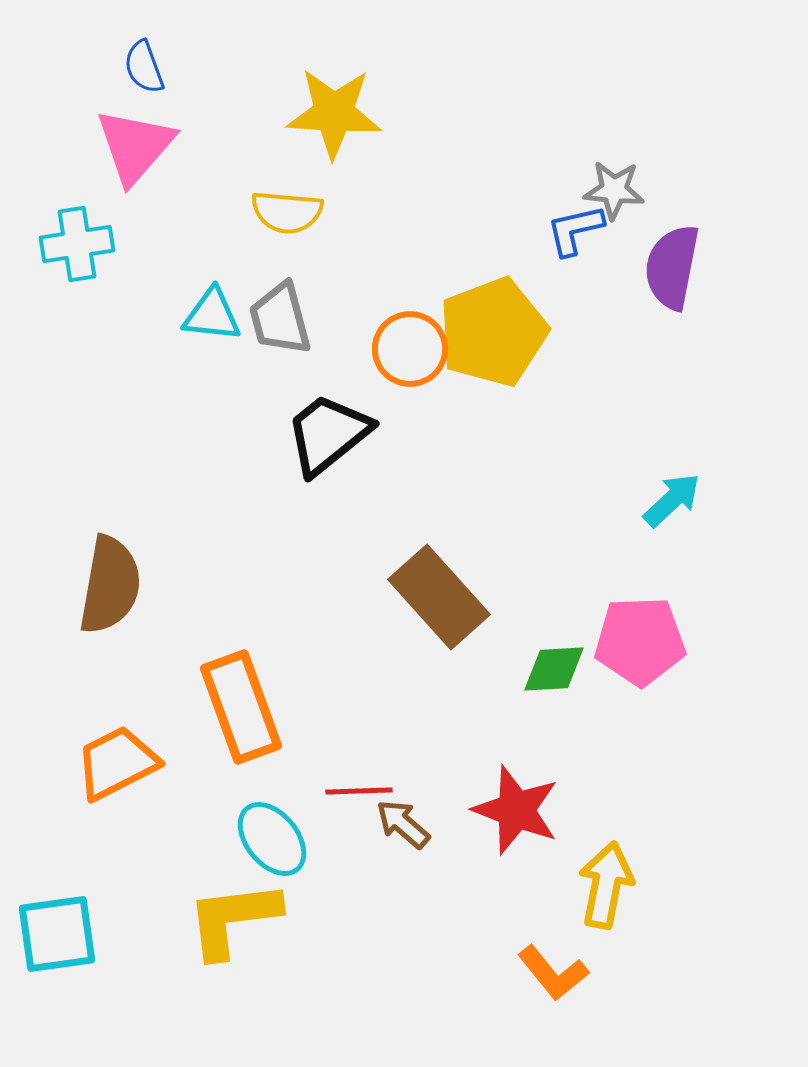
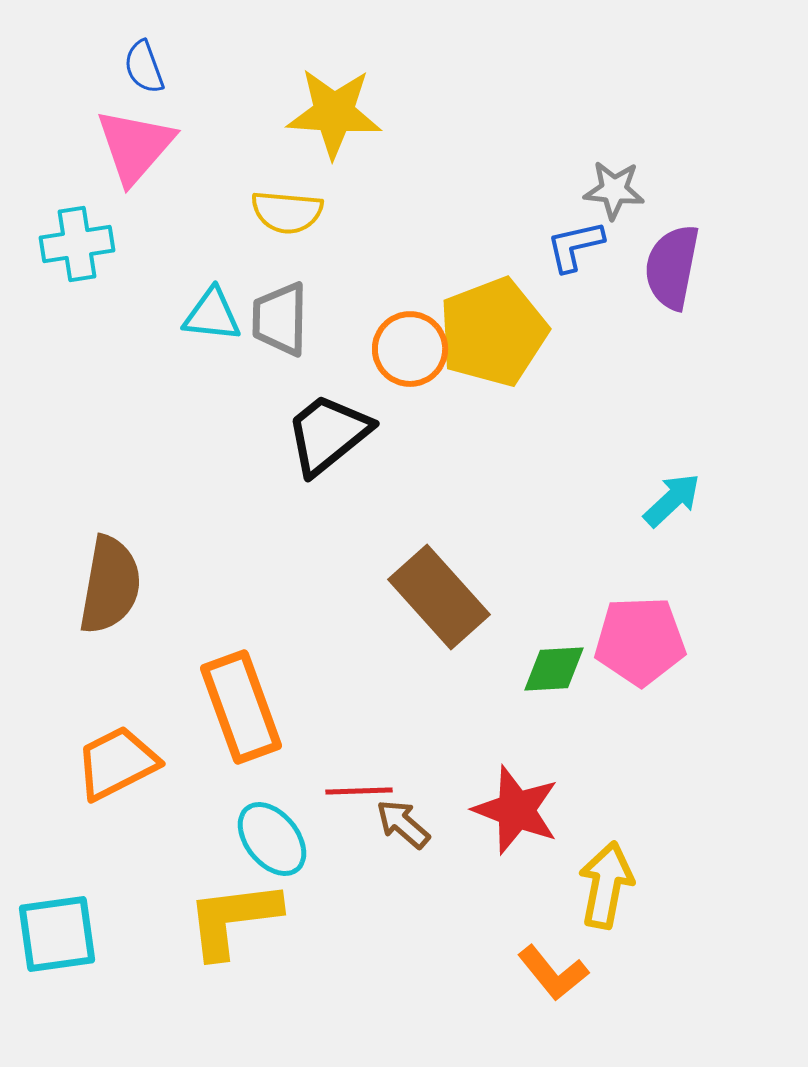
blue L-shape: moved 16 px down
gray trapezoid: rotated 16 degrees clockwise
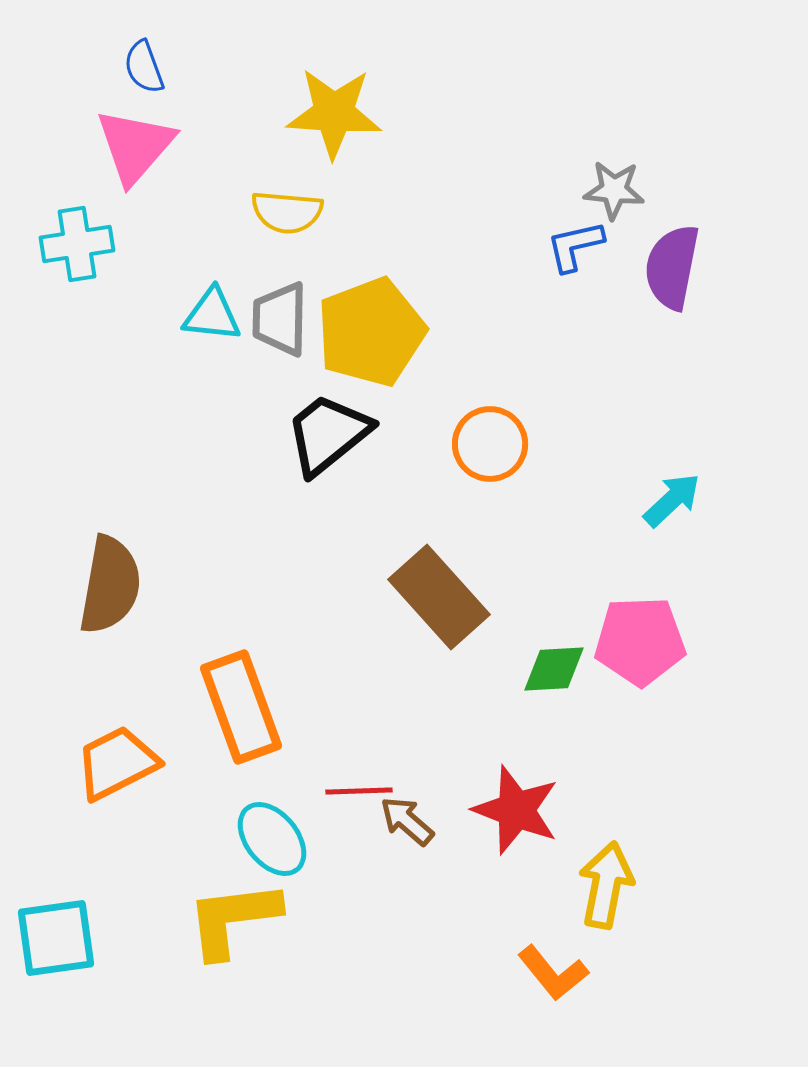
yellow pentagon: moved 122 px left
orange circle: moved 80 px right, 95 px down
brown arrow: moved 4 px right, 3 px up
cyan square: moved 1 px left, 4 px down
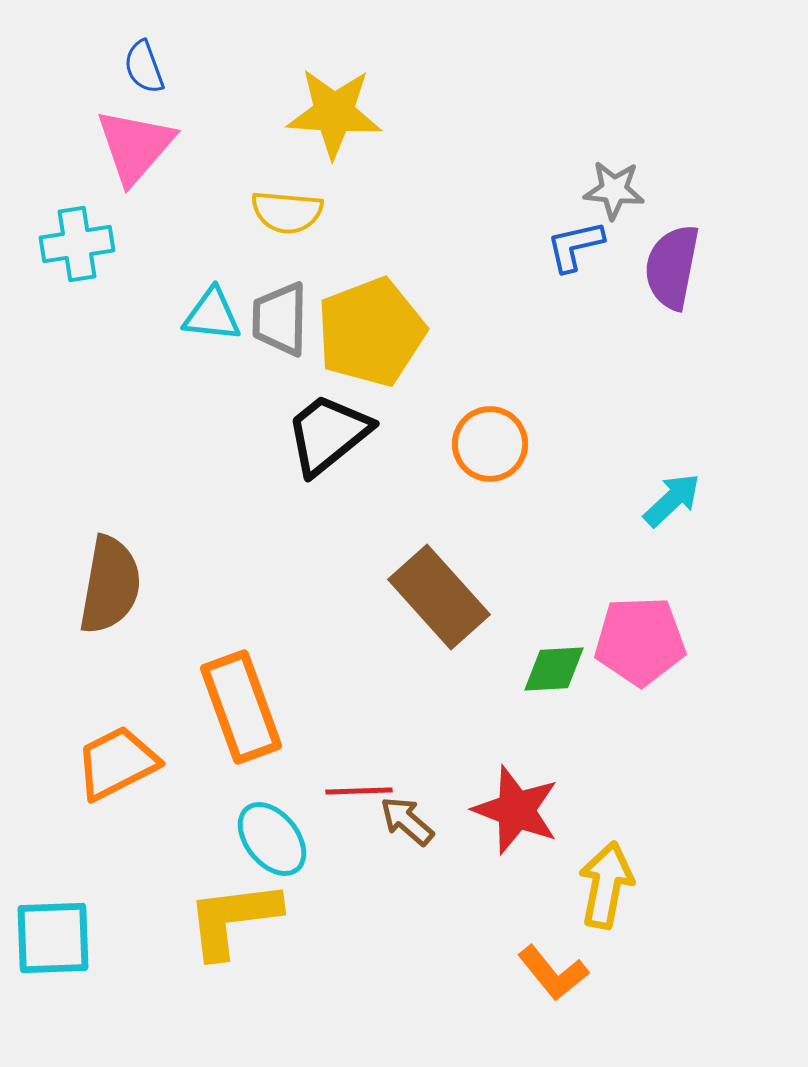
cyan square: moved 3 px left; rotated 6 degrees clockwise
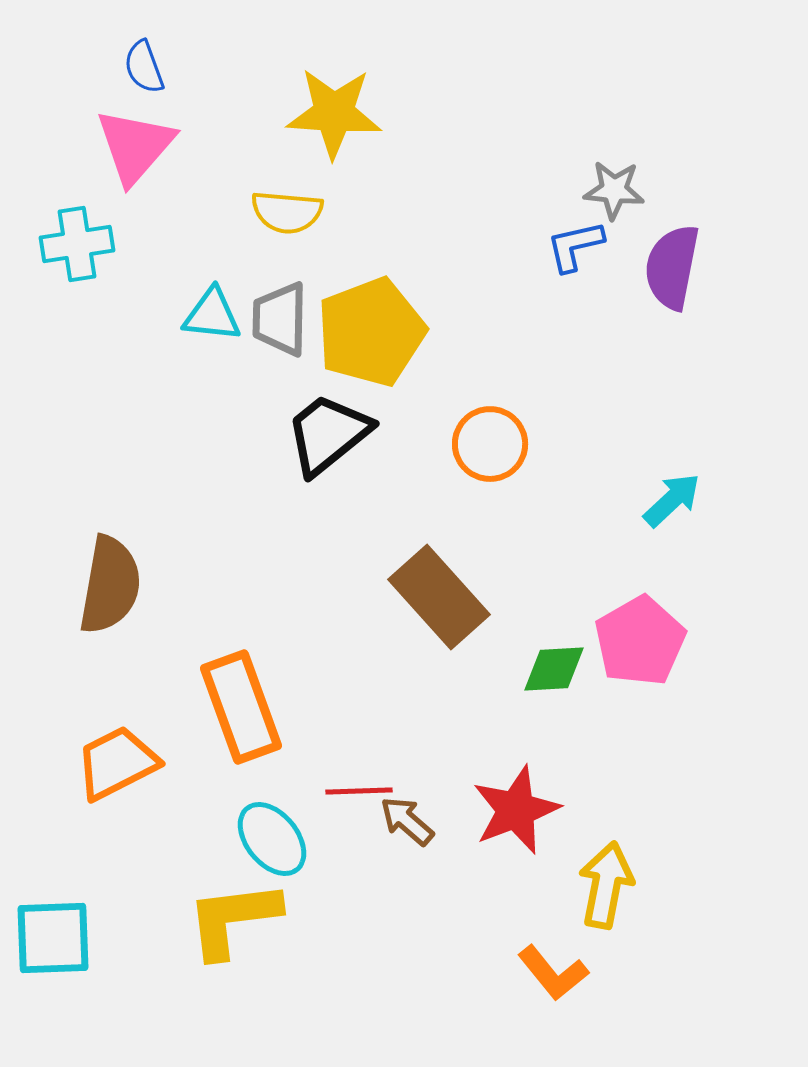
pink pentagon: rotated 28 degrees counterclockwise
red star: rotated 30 degrees clockwise
